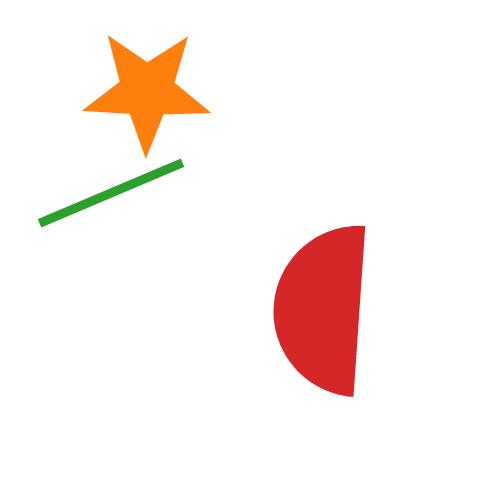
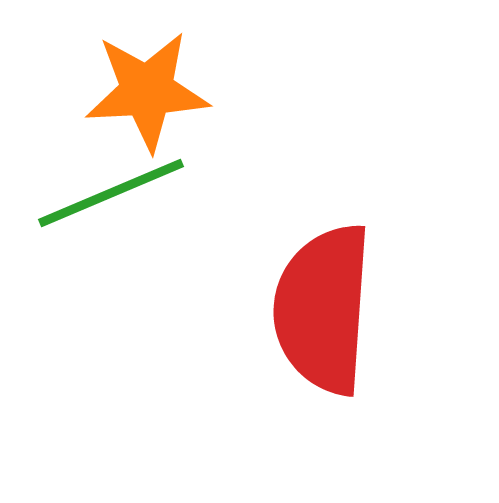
orange star: rotated 6 degrees counterclockwise
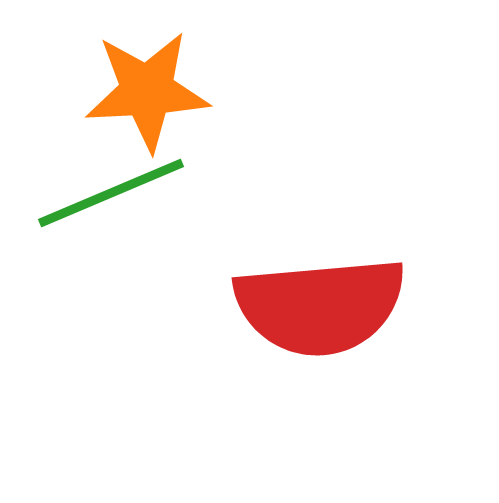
red semicircle: moved 3 px left, 3 px up; rotated 99 degrees counterclockwise
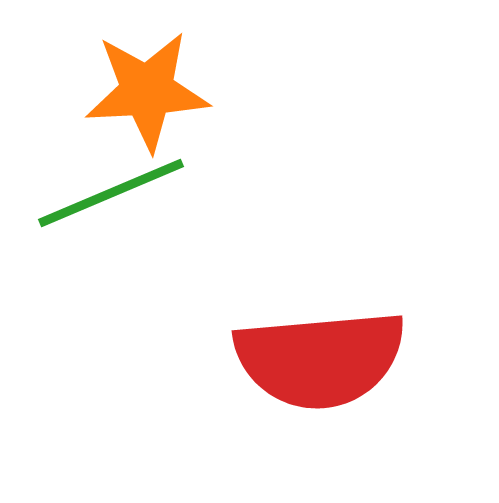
red semicircle: moved 53 px down
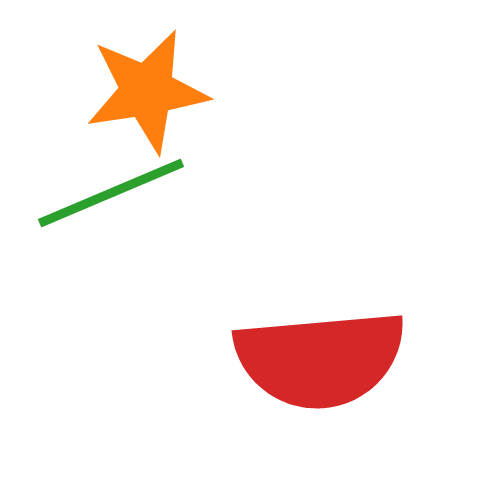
orange star: rotated 6 degrees counterclockwise
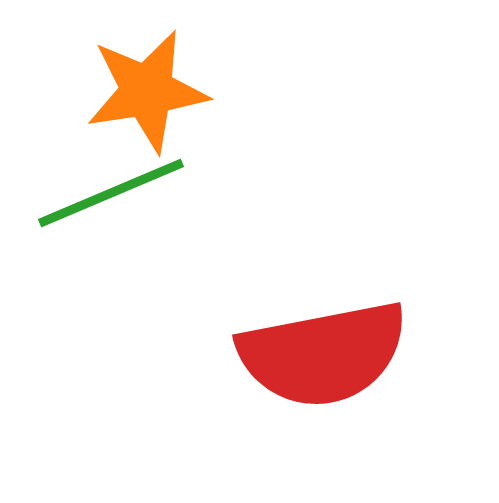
red semicircle: moved 3 px right, 5 px up; rotated 6 degrees counterclockwise
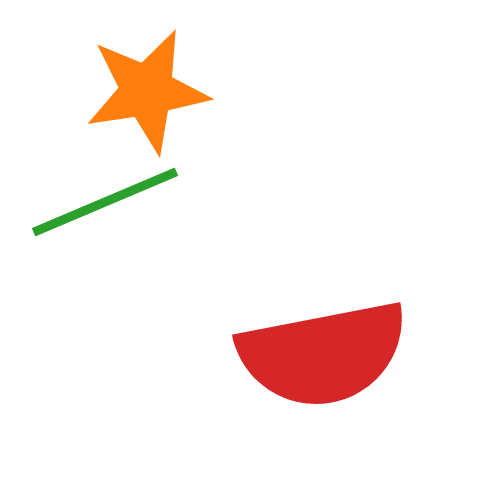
green line: moved 6 px left, 9 px down
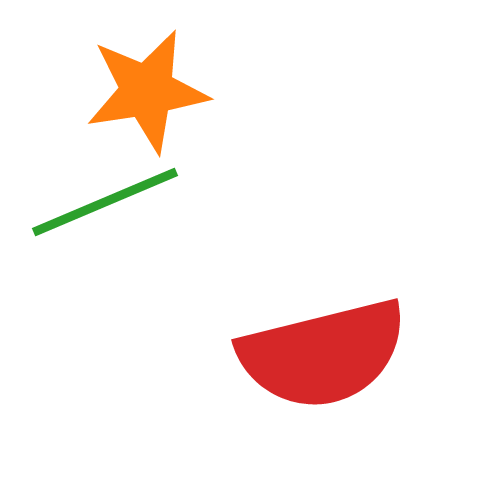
red semicircle: rotated 3 degrees counterclockwise
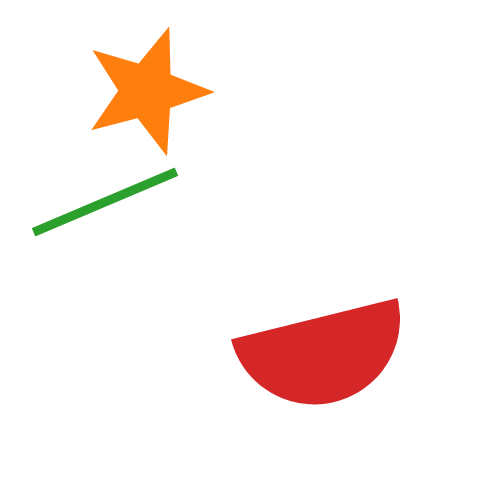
orange star: rotated 6 degrees counterclockwise
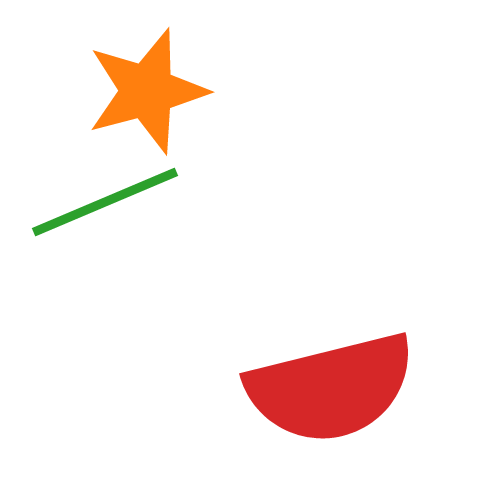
red semicircle: moved 8 px right, 34 px down
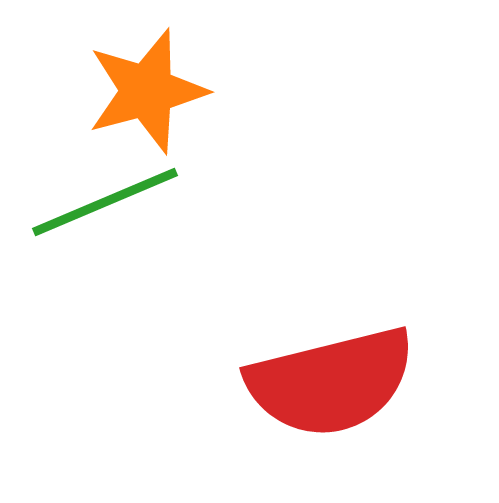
red semicircle: moved 6 px up
